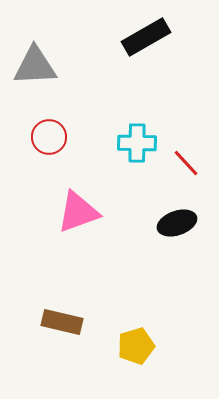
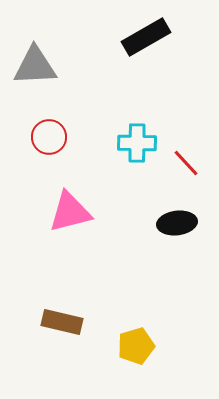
pink triangle: moved 8 px left; rotated 6 degrees clockwise
black ellipse: rotated 12 degrees clockwise
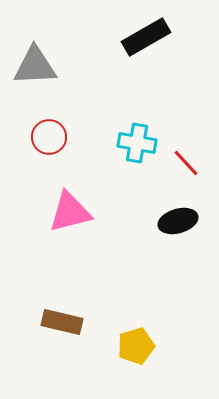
cyan cross: rotated 9 degrees clockwise
black ellipse: moved 1 px right, 2 px up; rotated 9 degrees counterclockwise
